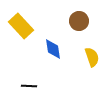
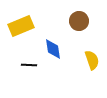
yellow rectangle: rotated 70 degrees counterclockwise
yellow semicircle: moved 3 px down
black line: moved 21 px up
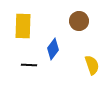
yellow rectangle: moved 2 px right; rotated 65 degrees counterclockwise
blue diamond: rotated 45 degrees clockwise
yellow semicircle: moved 5 px down
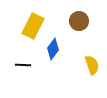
yellow rectangle: moved 10 px right; rotated 25 degrees clockwise
black line: moved 6 px left
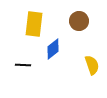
yellow rectangle: moved 1 px right, 2 px up; rotated 20 degrees counterclockwise
blue diamond: rotated 15 degrees clockwise
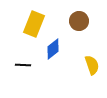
yellow rectangle: rotated 15 degrees clockwise
